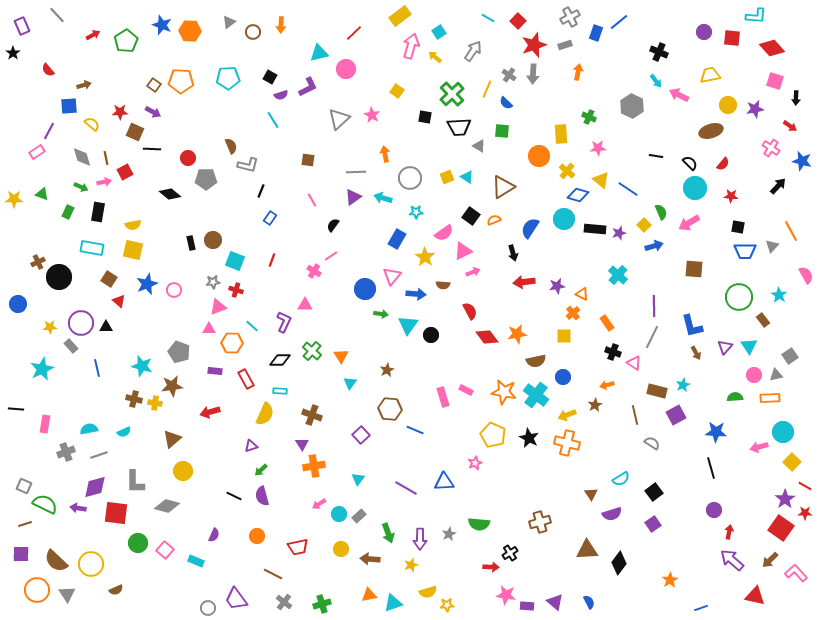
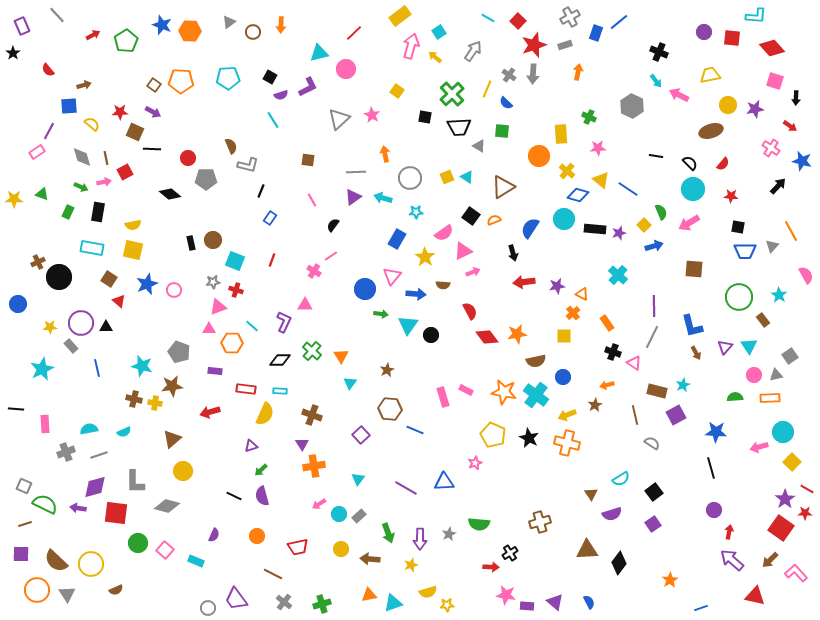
cyan circle at (695, 188): moved 2 px left, 1 px down
red rectangle at (246, 379): moved 10 px down; rotated 54 degrees counterclockwise
pink rectangle at (45, 424): rotated 12 degrees counterclockwise
red line at (805, 486): moved 2 px right, 3 px down
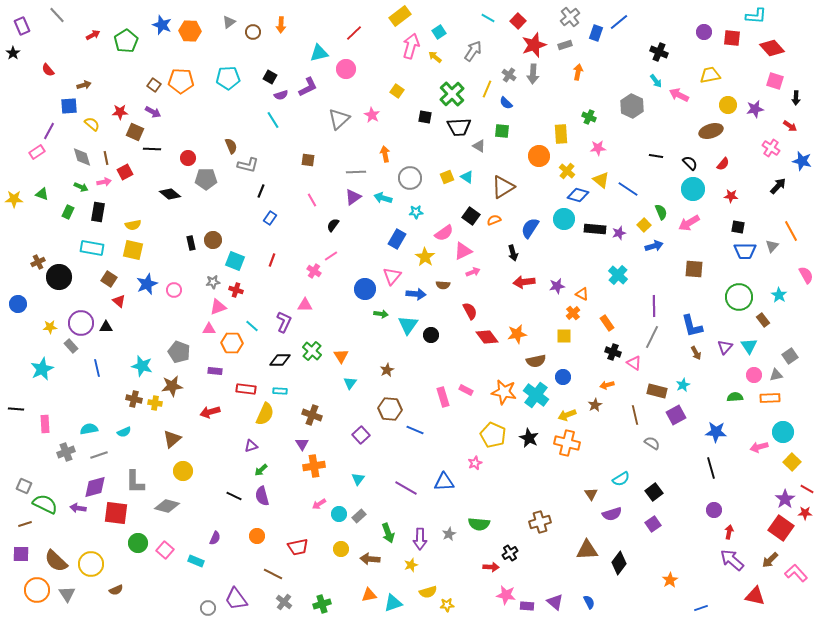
gray cross at (570, 17): rotated 12 degrees counterclockwise
purple semicircle at (214, 535): moved 1 px right, 3 px down
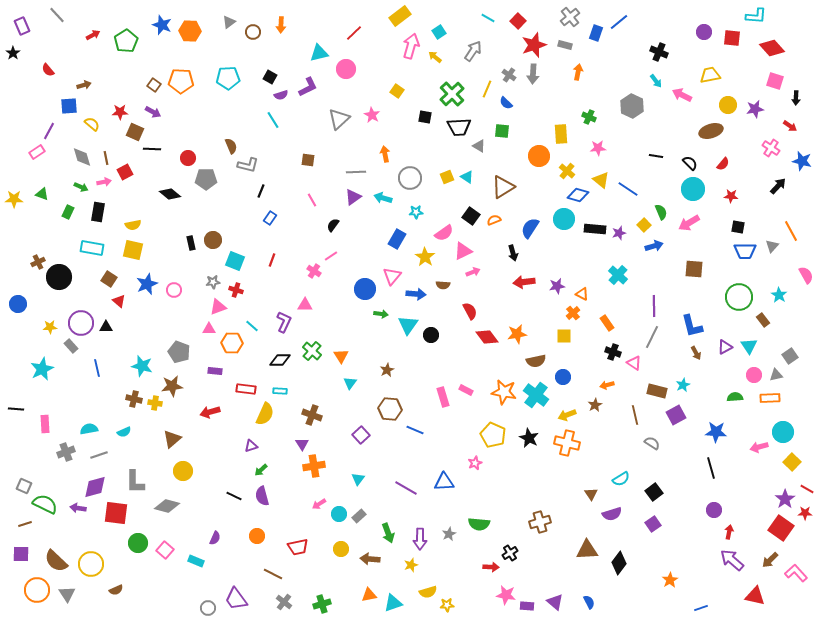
gray rectangle at (565, 45): rotated 32 degrees clockwise
pink arrow at (679, 95): moved 3 px right
purple triangle at (725, 347): rotated 21 degrees clockwise
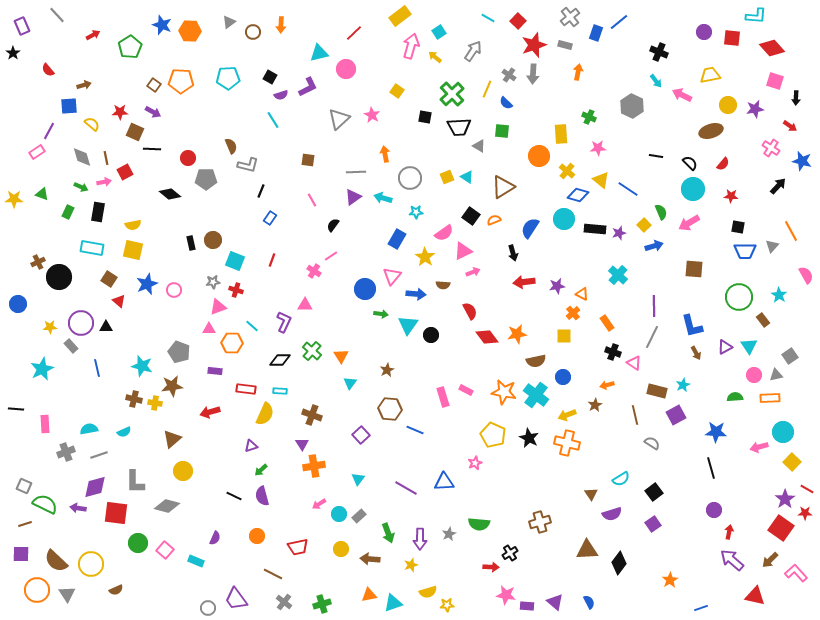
green pentagon at (126, 41): moved 4 px right, 6 px down
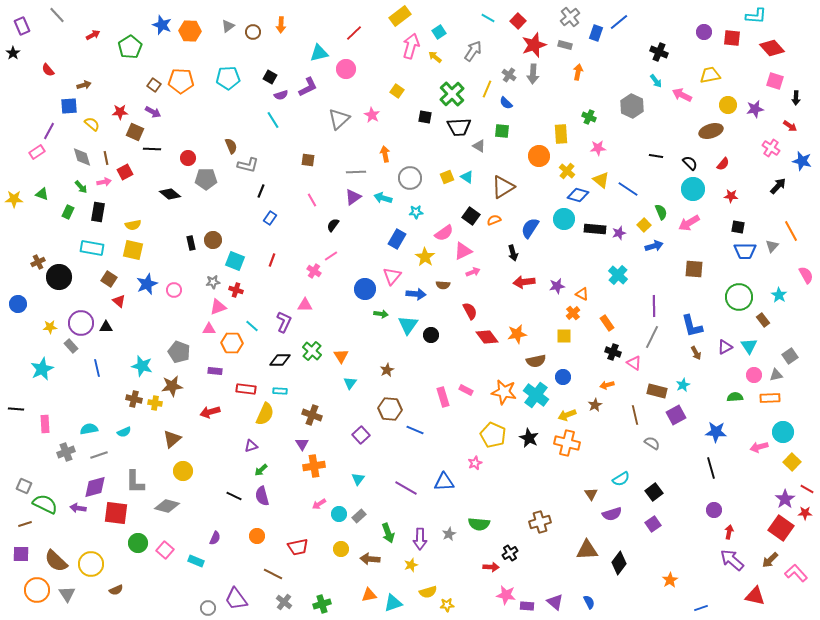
gray triangle at (229, 22): moved 1 px left, 4 px down
green arrow at (81, 187): rotated 24 degrees clockwise
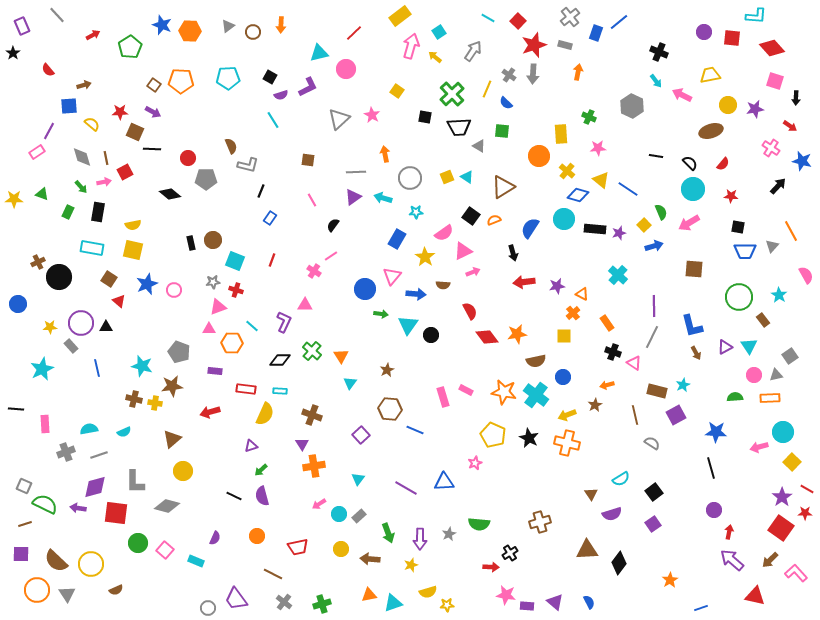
purple star at (785, 499): moved 3 px left, 2 px up
